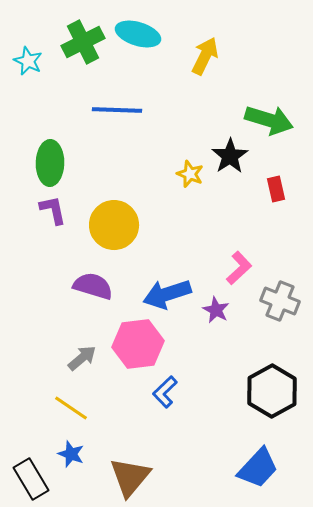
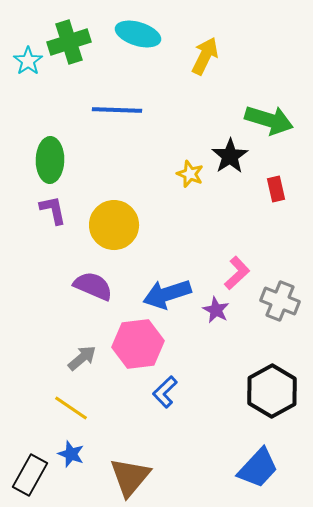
green cross: moved 14 px left; rotated 9 degrees clockwise
cyan star: rotated 12 degrees clockwise
green ellipse: moved 3 px up
pink L-shape: moved 2 px left, 5 px down
purple semicircle: rotated 6 degrees clockwise
black rectangle: moved 1 px left, 4 px up; rotated 60 degrees clockwise
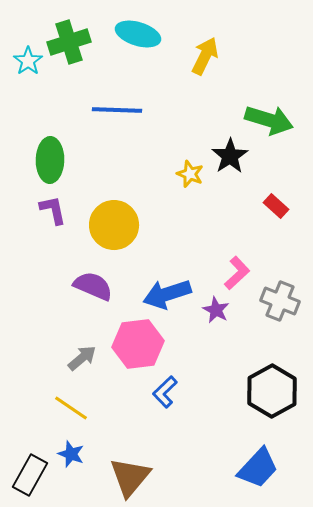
red rectangle: moved 17 px down; rotated 35 degrees counterclockwise
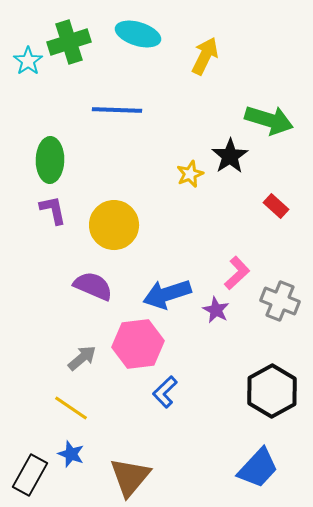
yellow star: rotated 28 degrees clockwise
